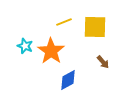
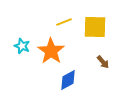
cyan star: moved 3 px left
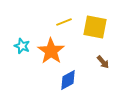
yellow square: rotated 10 degrees clockwise
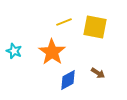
cyan star: moved 8 px left, 5 px down
orange star: moved 1 px right, 1 px down
brown arrow: moved 5 px left, 11 px down; rotated 16 degrees counterclockwise
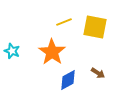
cyan star: moved 2 px left
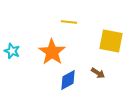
yellow line: moved 5 px right; rotated 28 degrees clockwise
yellow square: moved 16 px right, 14 px down
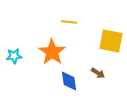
cyan star: moved 2 px right, 5 px down; rotated 28 degrees counterclockwise
blue diamond: moved 1 px right, 1 px down; rotated 70 degrees counterclockwise
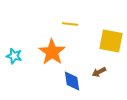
yellow line: moved 1 px right, 2 px down
cyan star: rotated 21 degrees clockwise
brown arrow: moved 1 px right, 1 px up; rotated 120 degrees clockwise
blue diamond: moved 3 px right
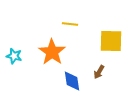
yellow square: rotated 10 degrees counterclockwise
brown arrow: rotated 32 degrees counterclockwise
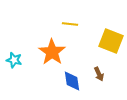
yellow square: rotated 20 degrees clockwise
cyan star: moved 4 px down
brown arrow: moved 2 px down; rotated 56 degrees counterclockwise
